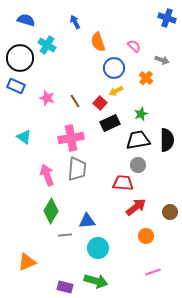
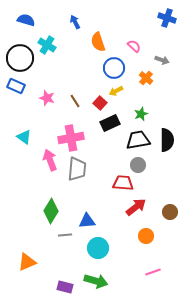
pink arrow: moved 3 px right, 15 px up
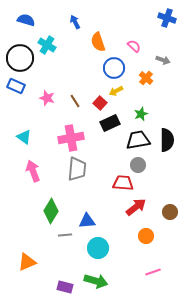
gray arrow: moved 1 px right
pink arrow: moved 17 px left, 11 px down
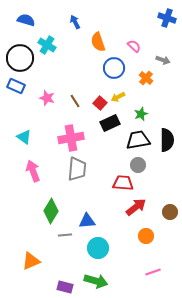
yellow arrow: moved 2 px right, 6 px down
orange triangle: moved 4 px right, 1 px up
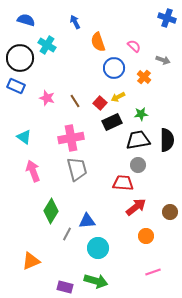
orange cross: moved 2 px left, 1 px up
green star: rotated 16 degrees clockwise
black rectangle: moved 2 px right, 1 px up
gray trapezoid: rotated 20 degrees counterclockwise
gray line: moved 2 px right, 1 px up; rotated 56 degrees counterclockwise
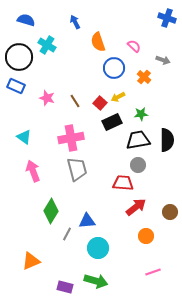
black circle: moved 1 px left, 1 px up
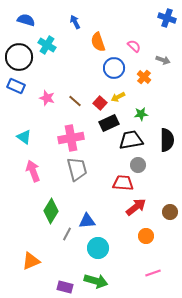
brown line: rotated 16 degrees counterclockwise
black rectangle: moved 3 px left, 1 px down
black trapezoid: moved 7 px left
pink line: moved 1 px down
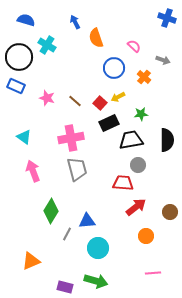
orange semicircle: moved 2 px left, 4 px up
pink line: rotated 14 degrees clockwise
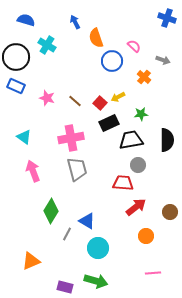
black circle: moved 3 px left
blue circle: moved 2 px left, 7 px up
blue triangle: rotated 36 degrees clockwise
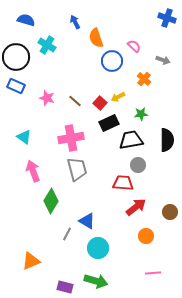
orange cross: moved 2 px down
green diamond: moved 10 px up
